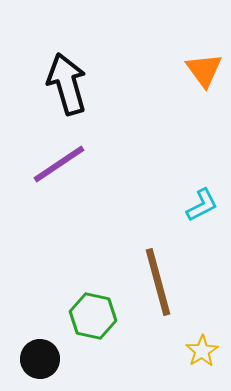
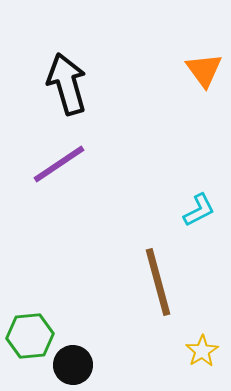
cyan L-shape: moved 3 px left, 5 px down
green hexagon: moved 63 px left, 20 px down; rotated 18 degrees counterclockwise
black circle: moved 33 px right, 6 px down
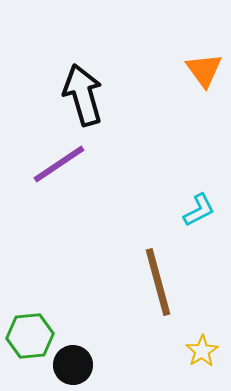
black arrow: moved 16 px right, 11 px down
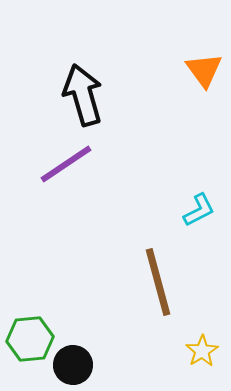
purple line: moved 7 px right
green hexagon: moved 3 px down
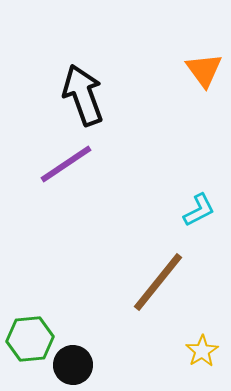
black arrow: rotated 4 degrees counterclockwise
brown line: rotated 54 degrees clockwise
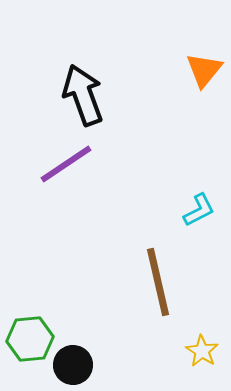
orange triangle: rotated 15 degrees clockwise
brown line: rotated 52 degrees counterclockwise
yellow star: rotated 8 degrees counterclockwise
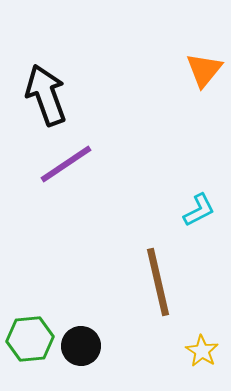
black arrow: moved 37 px left
black circle: moved 8 px right, 19 px up
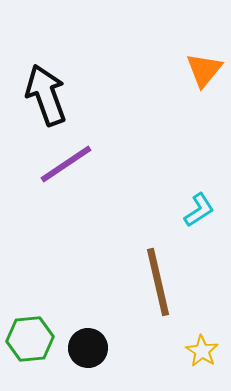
cyan L-shape: rotated 6 degrees counterclockwise
black circle: moved 7 px right, 2 px down
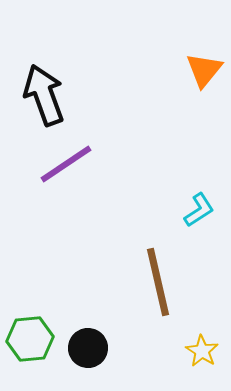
black arrow: moved 2 px left
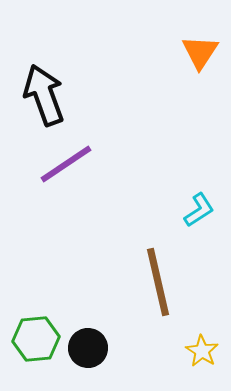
orange triangle: moved 4 px left, 18 px up; rotated 6 degrees counterclockwise
green hexagon: moved 6 px right
